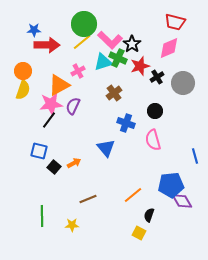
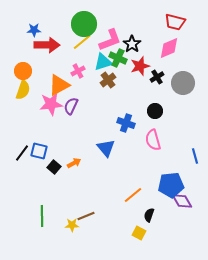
pink L-shape: rotated 65 degrees counterclockwise
brown cross: moved 6 px left, 13 px up
purple semicircle: moved 2 px left
black line: moved 27 px left, 33 px down
brown line: moved 2 px left, 17 px down
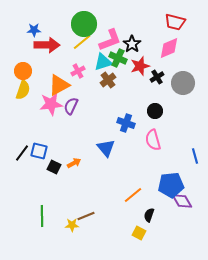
black square: rotated 16 degrees counterclockwise
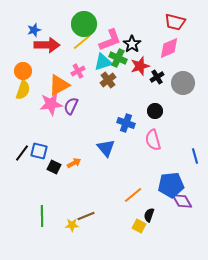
blue star: rotated 16 degrees counterclockwise
yellow square: moved 7 px up
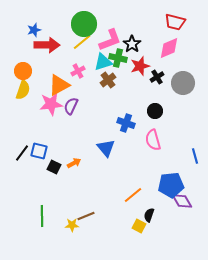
green cross: rotated 12 degrees counterclockwise
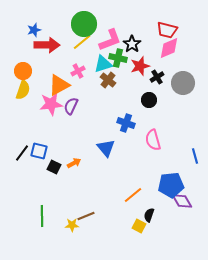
red trapezoid: moved 8 px left, 8 px down
cyan triangle: moved 2 px down
brown cross: rotated 14 degrees counterclockwise
black circle: moved 6 px left, 11 px up
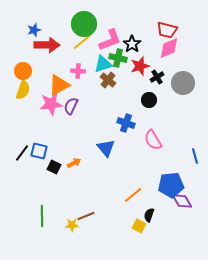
pink cross: rotated 32 degrees clockwise
pink semicircle: rotated 15 degrees counterclockwise
